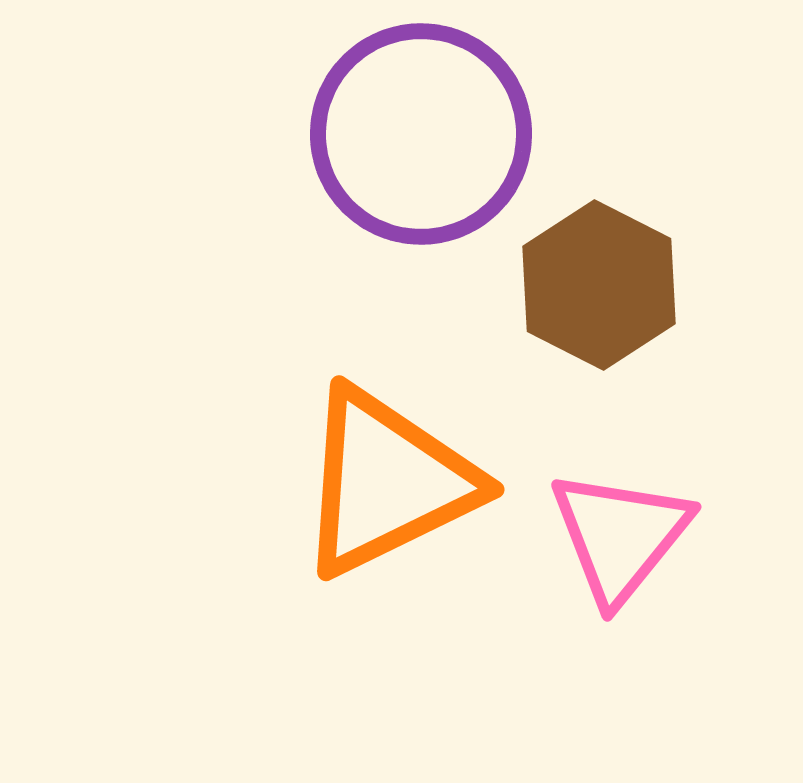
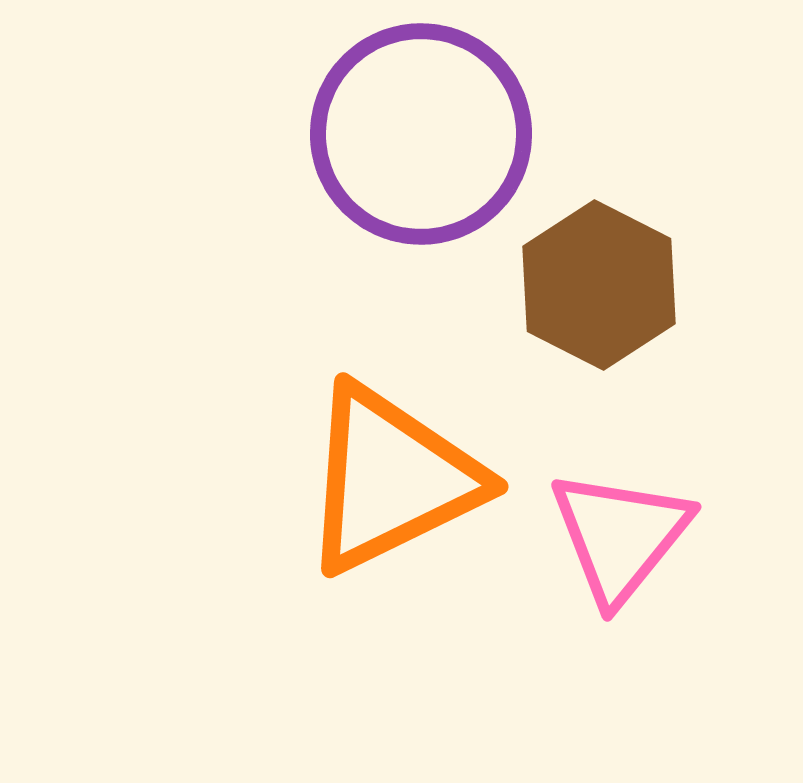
orange triangle: moved 4 px right, 3 px up
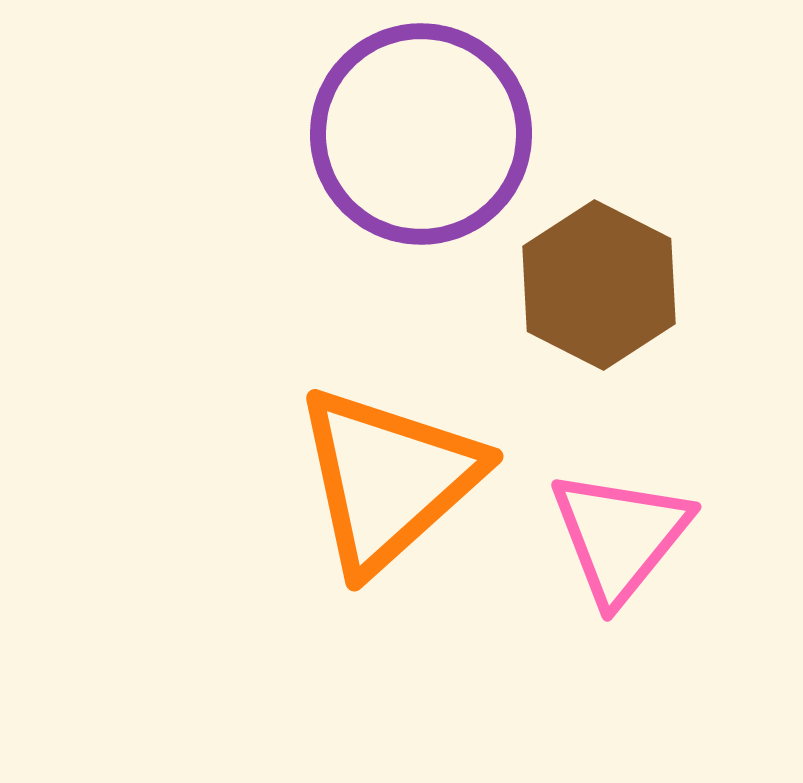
orange triangle: moved 3 px left; rotated 16 degrees counterclockwise
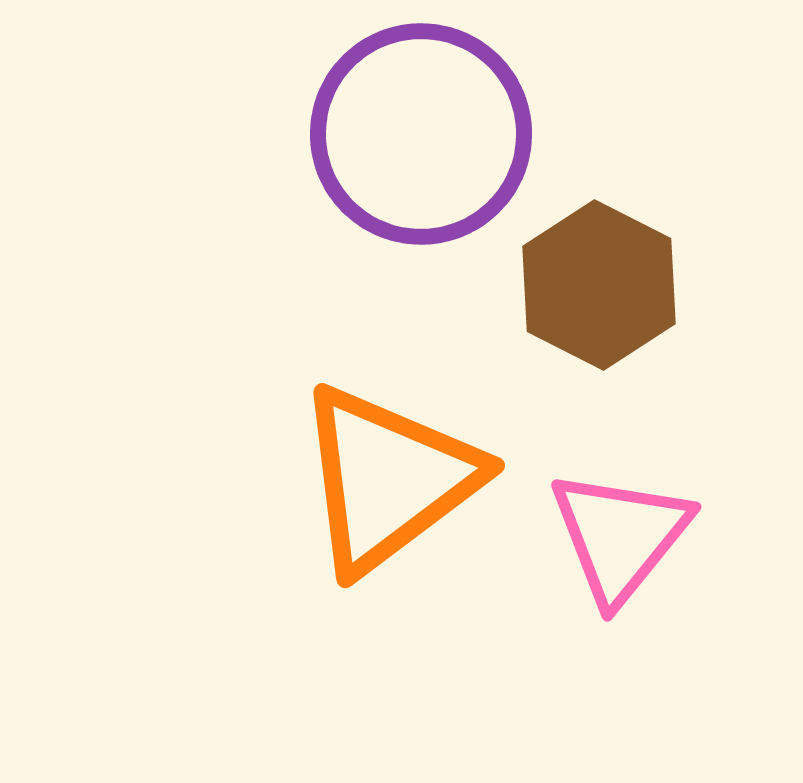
orange triangle: rotated 5 degrees clockwise
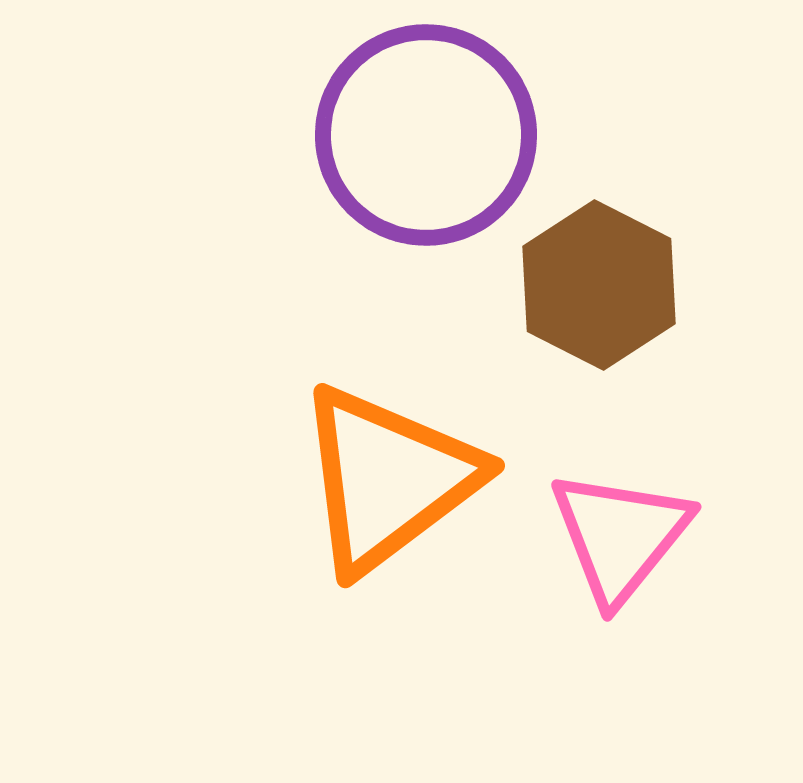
purple circle: moved 5 px right, 1 px down
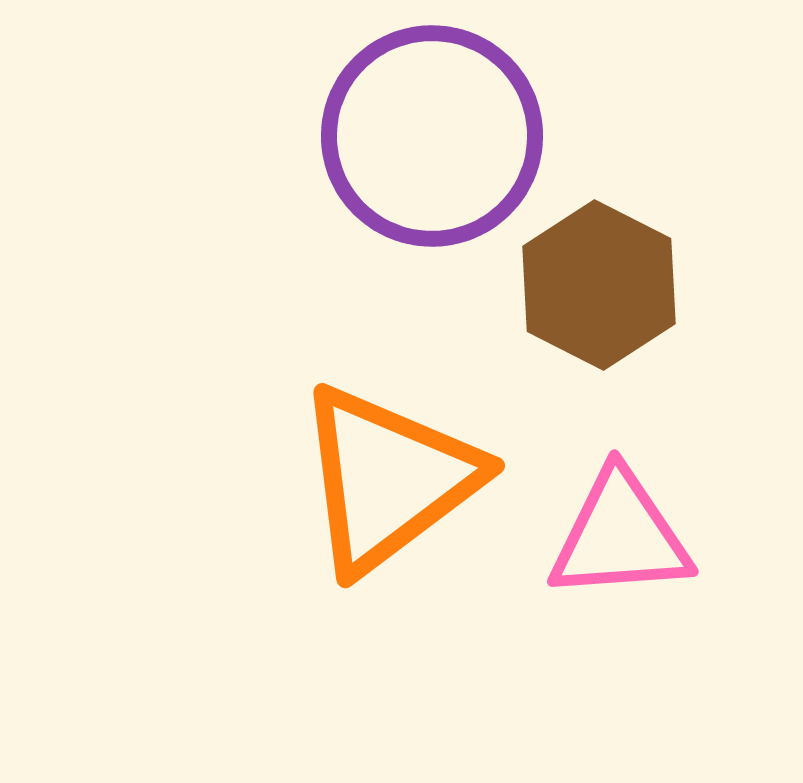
purple circle: moved 6 px right, 1 px down
pink triangle: rotated 47 degrees clockwise
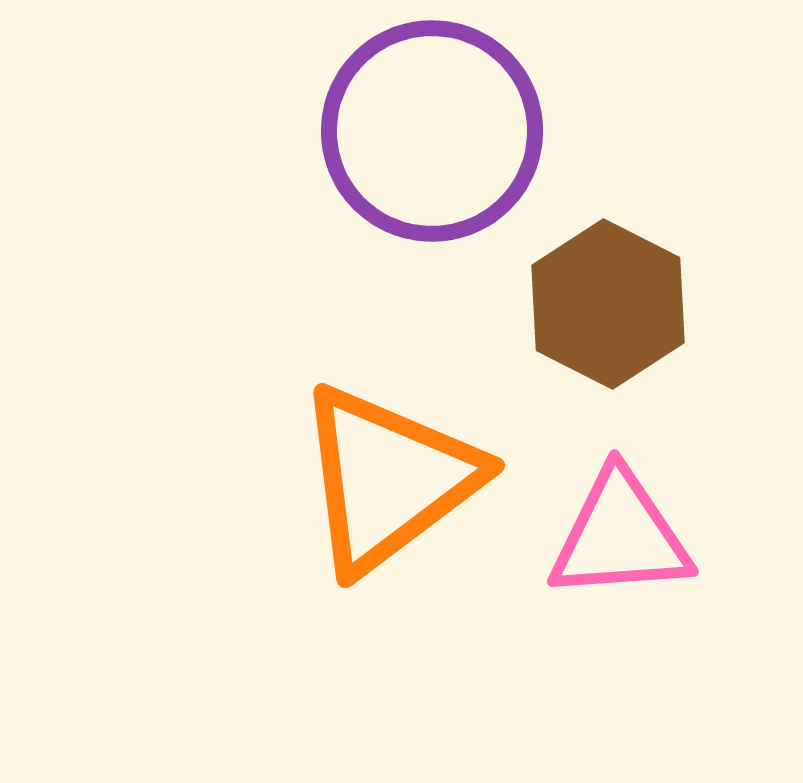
purple circle: moved 5 px up
brown hexagon: moved 9 px right, 19 px down
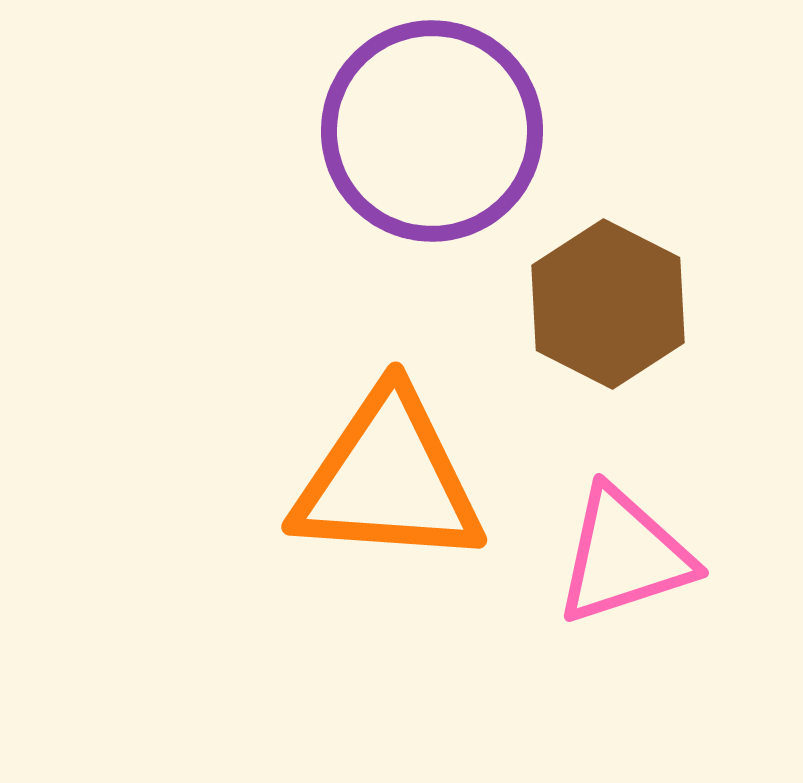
orange triangle: rotated 41 degrees clockwise
pink triangle: moved 4 px right, 20 px down; rotated 14 degrees counterclockwise
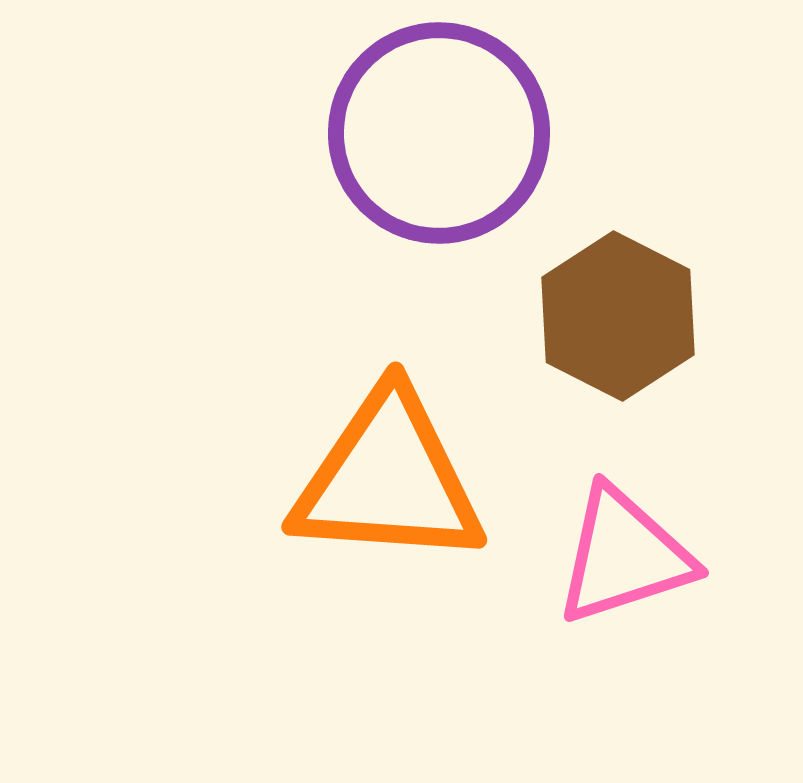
purple circle: moved 7 px right, 2 px down
brown hexagon: moved 10 px right, 12 px down
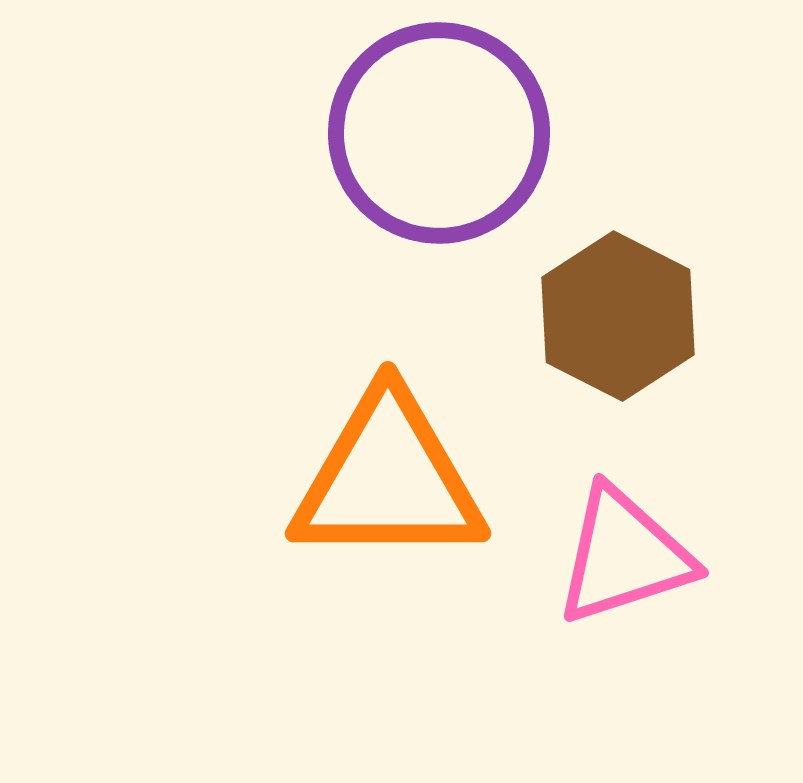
orange triangle: rotated 4 degrees counterclockwise
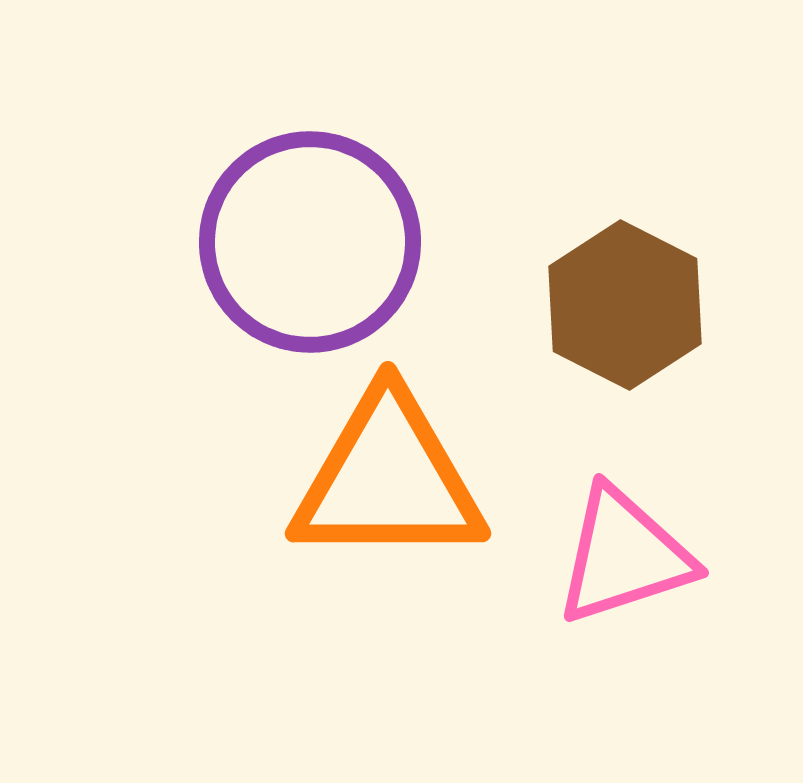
purple circle: moved 129 px left, 109 px down
brown hexagon: moved 7 px right, 11 px up
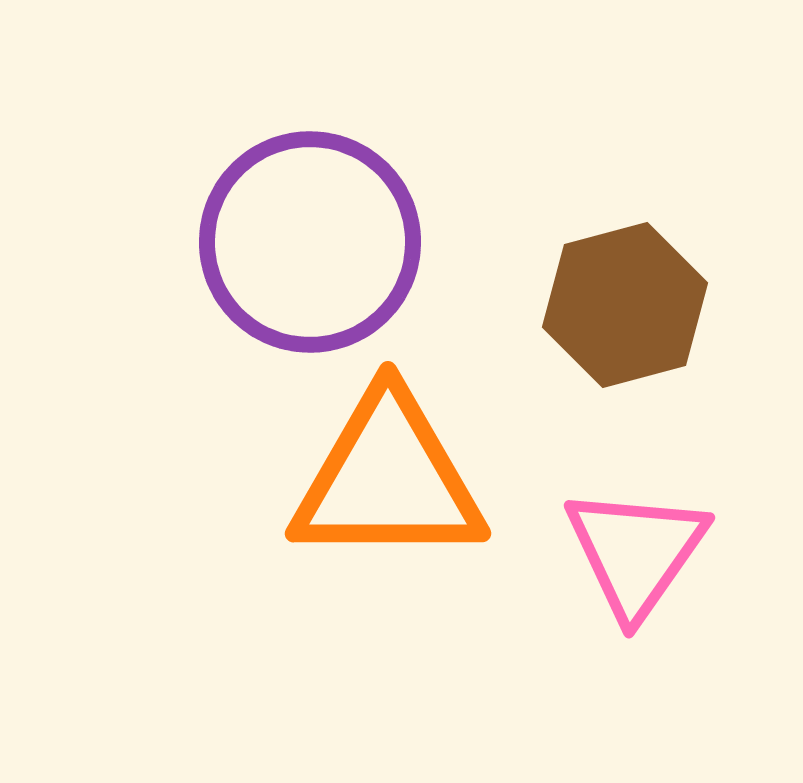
brown hexagon: rotated 18 degrees clockwise
pink triangle: moved 12 px right, 4 px up; rotated 37 degrees counterclockwise
